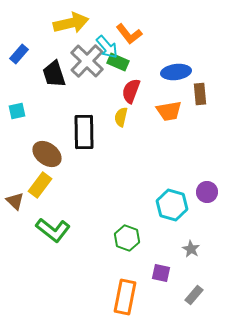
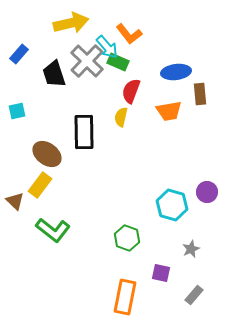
gray star: rotated 18 degrees clockwise
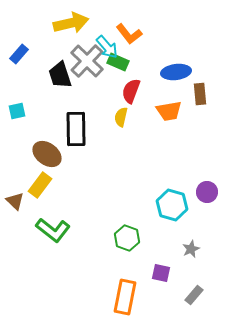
black trapezoid: moved 6 px right, 1 px down
black rectangle: moved 8 px left, 3 px up
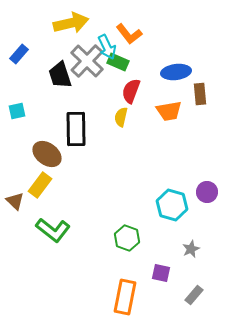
cyan arrow: rotated 15 degrees clockwise
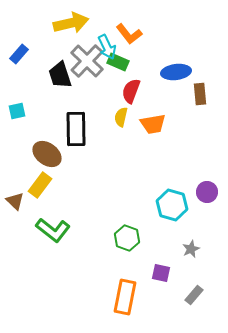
orange trapezoid: moved 16 px left, 13 px down
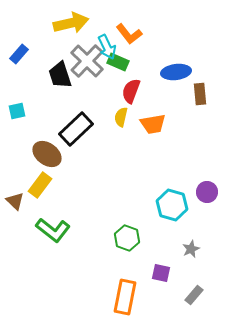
black rectangle: rotated 48 degrees clockwise
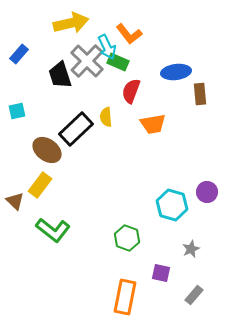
yellow semicircle: moved 15 px left; rotated 18 degrees counterclockwise
brown ellipse: moved 4 px up
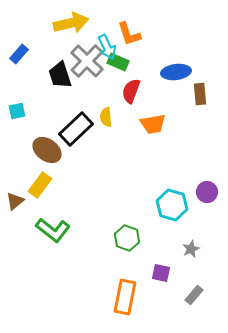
orange L-shape: rotated 20 degrees clockwise
brown triangle: rotated 36 degrees clockwise
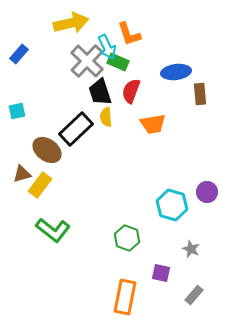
black trapezoid: moved 40 px right, 17 px down
brown triangle: moved 7 px right, 27 px up; rotated 24 degrees clockwise
gray star: rotated 24 degrees counterclockwise
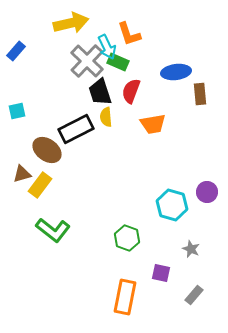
blue rectangle: moved 3 px left, 3 px up
black rectangle: rotated 16 degrees clockwise
